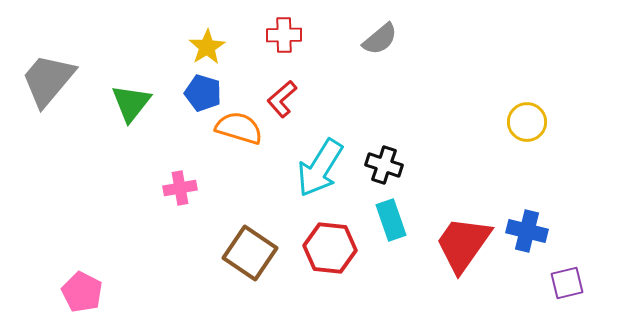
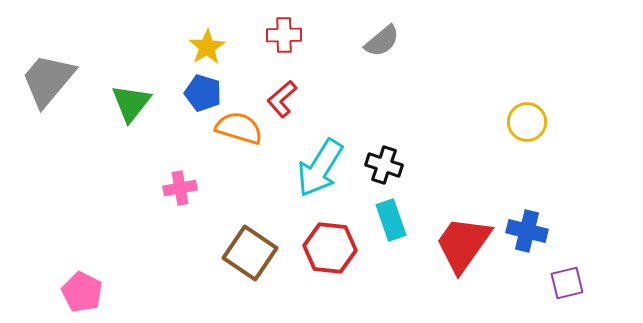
gray semicircle: moved 2 px right, 2 px down
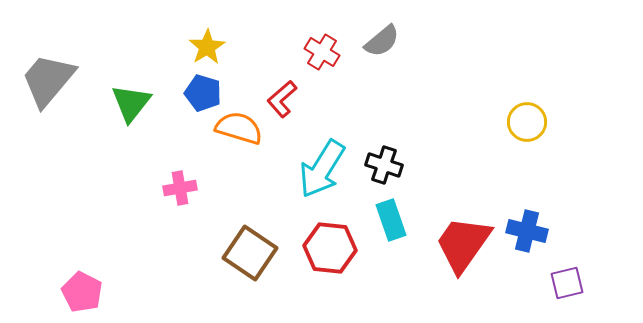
red cross: moved 38 px right, 17 px down; rotated 32 degrees clockwise
cyan arrow: moved 2 px right, 1 px down
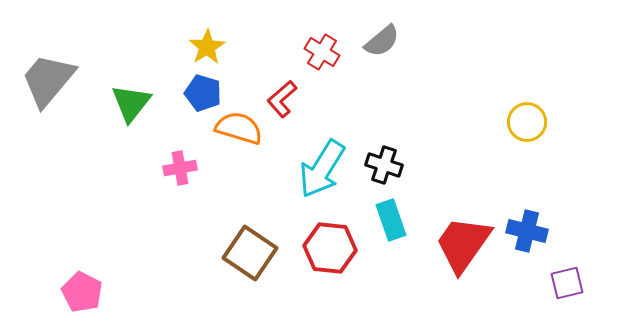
pink cross: moved 20 px up
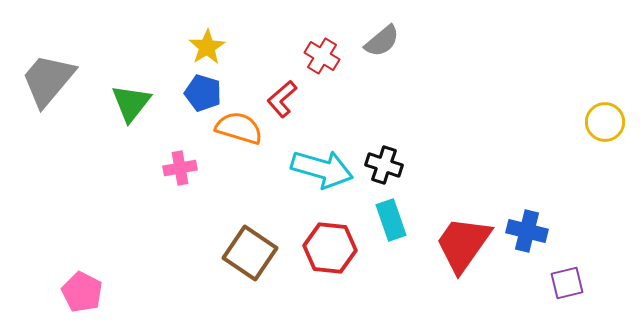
red cross: moved 4 px down
yellow circle: moved 78 px right
cyan arrow: rotated 106 degrees counterclockwise
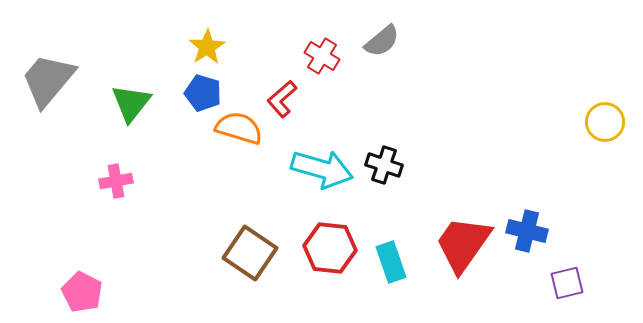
pink cross: moved 64 px left, 13 px down
cyan rectangle: moved 42 px down
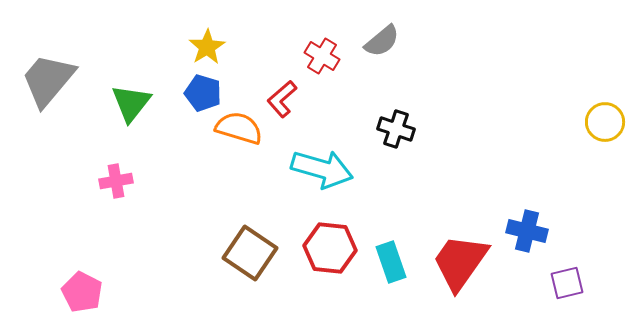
black cross: moved 12 px right, 36 px up
red trapezoid: moved 3 px left, 18 px down
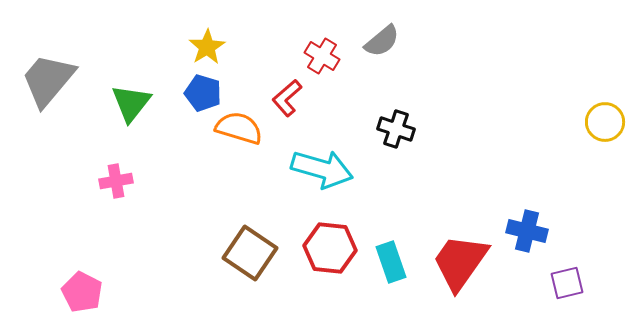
red L-shape: moved 5 px right, 1 px up
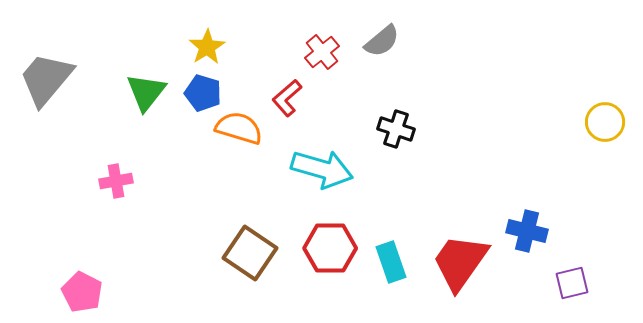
red cross: moved 4 px up; rotated 20 degrees clockwise
gray trapezoid: moved 2 px left, 1 px up
green triangle: moved 15 px right, 11 px up
red hexagon: rotated 6 degrees counterclockwise
purple square: moved 5 px right
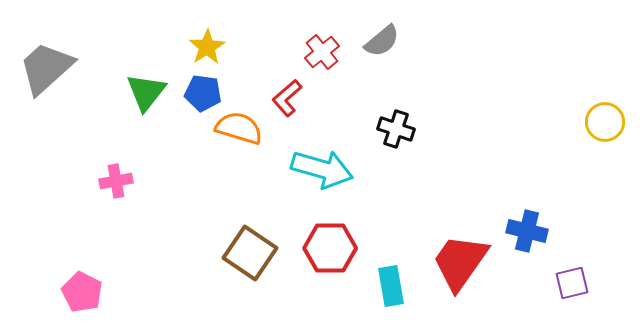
gray trapezoid: moved 11 px up; rotated 8 degrees clockwise
blue pentagon: rotated 9 degrees counterclockwise
cyan rectangle: moved 24 px down; rotated 9 degrees clockwise
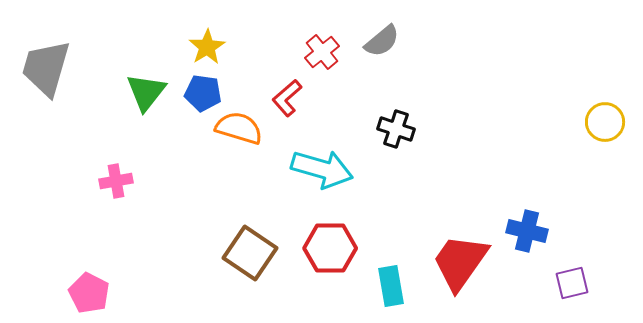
gray trapezoid: rotated 32 degrees counterclockwise
pink pentagon: moved 7 px right, 1 px down
